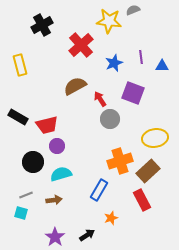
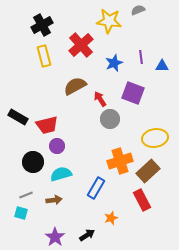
gray semicircle: moved 5 px right
yellow rectangle: moved 24 px right, 9 px up
blue rectangle: moved 3 px left, 2 px up
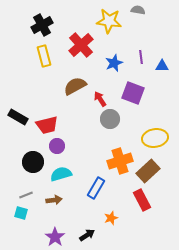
gray semicircle: rotated 32 degrees clockwise
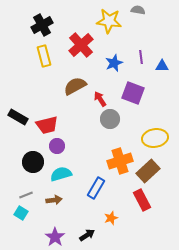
cyan square: rotated 16 degrees clockwise
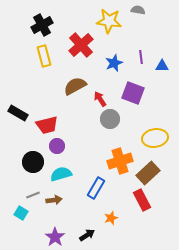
black rectangle: moved 4 px up
brown rectangle: moved 2 px down
gray line: moved 7 px right
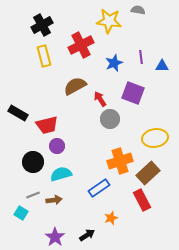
red cross: rotated 15 degrees clockwise
blue rectangle: moved 3 px right; rotated 25 degrees clockwise
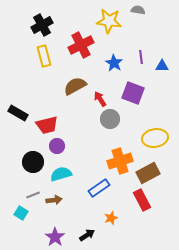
blue star: rotated 18 degrees counterclockwise
brown rectangle: rotated 15 degrees clockwise
